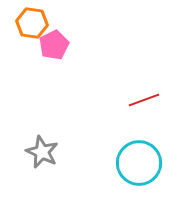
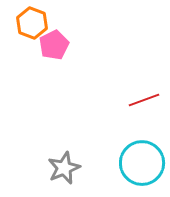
orange hexagon: rotated 12 degrees clockwise
gray star: moved 22 px right, 16 px down; rotated 24 degrees clockwise
cyan circle: moved 3 px right
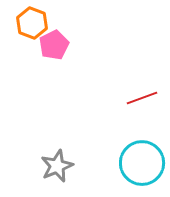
red line: moved 2 px left, 2 px up
gray star: moved 7 px left, 2 px up
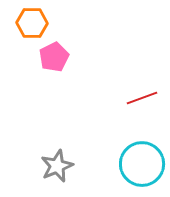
orange hexagon: rotated 20 degrees counterclockwise
pink pentagon: moved 12 px down
cyan circle: moved 1 px down
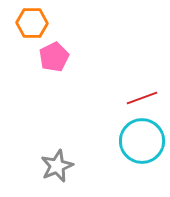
cyan circle: moved 23 px up
